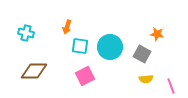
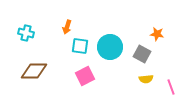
pink line: moved 1 px down
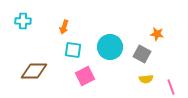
orange arrow: moved 3 px left
cyan cross: moved 3 px left, 12 px up; rotated 14 degrees counterclockwise
cyan square: moved 7 px left, 4 px down
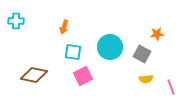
cyan cross: moved 7 px left
orange star: rotated 16 degrees counterclockwise
cyan square: moved 2 px down
brown diamond: moved 4 px down; rotated 12 degrees clockwise
pink square: moved 2 px left
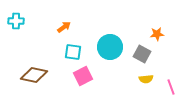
orange arrow: rotated 144 degrees counterclockwise
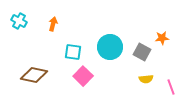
cyan cross: moved 3 px right; rotated 28 degrees clockwise
orange arrow: moved 11 px left, 3 px up; rotated 40 degrees counterclockwise
orange star: moved 5 px right, 4 px down
gray square: moved 2 px up
pink square: rotated 18 degrees counterclockwise
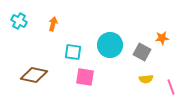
cyan circle: moved 2 px up
pink square: moved 2 px right, 1 px down; rotated 36 degrees counterclockwise
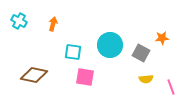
gray square: moved 1 px left, 1 px down
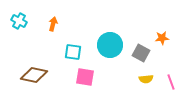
pink line: moved 5 px up
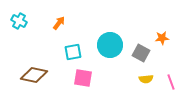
orange arrow: moved 6 px right, 1 px up; rotated 24 degrees clockwise
cyan square: rotated 18 degrees counterclockwise
pink square: moved 2 px left, 1 px down
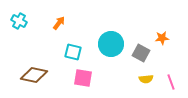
cyan circle: moved 1 px right, 1 px up
cyan square: rotated 24 degrees clockwise
